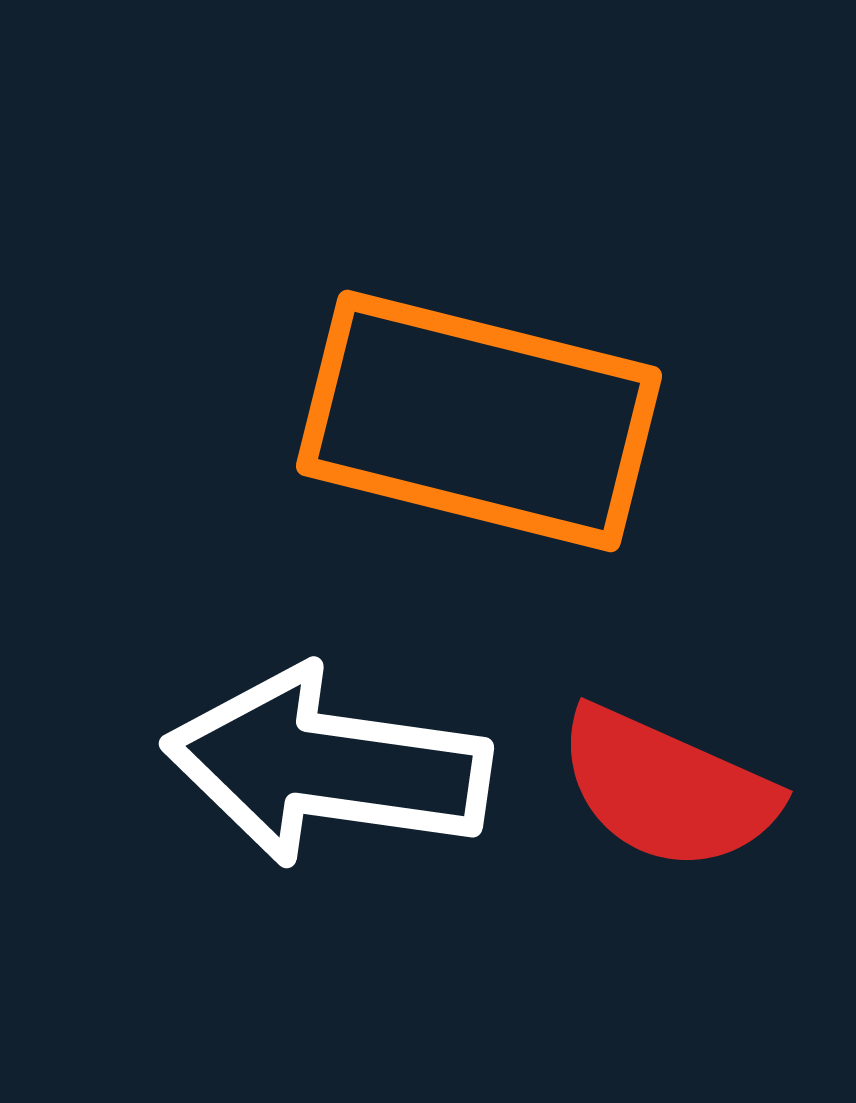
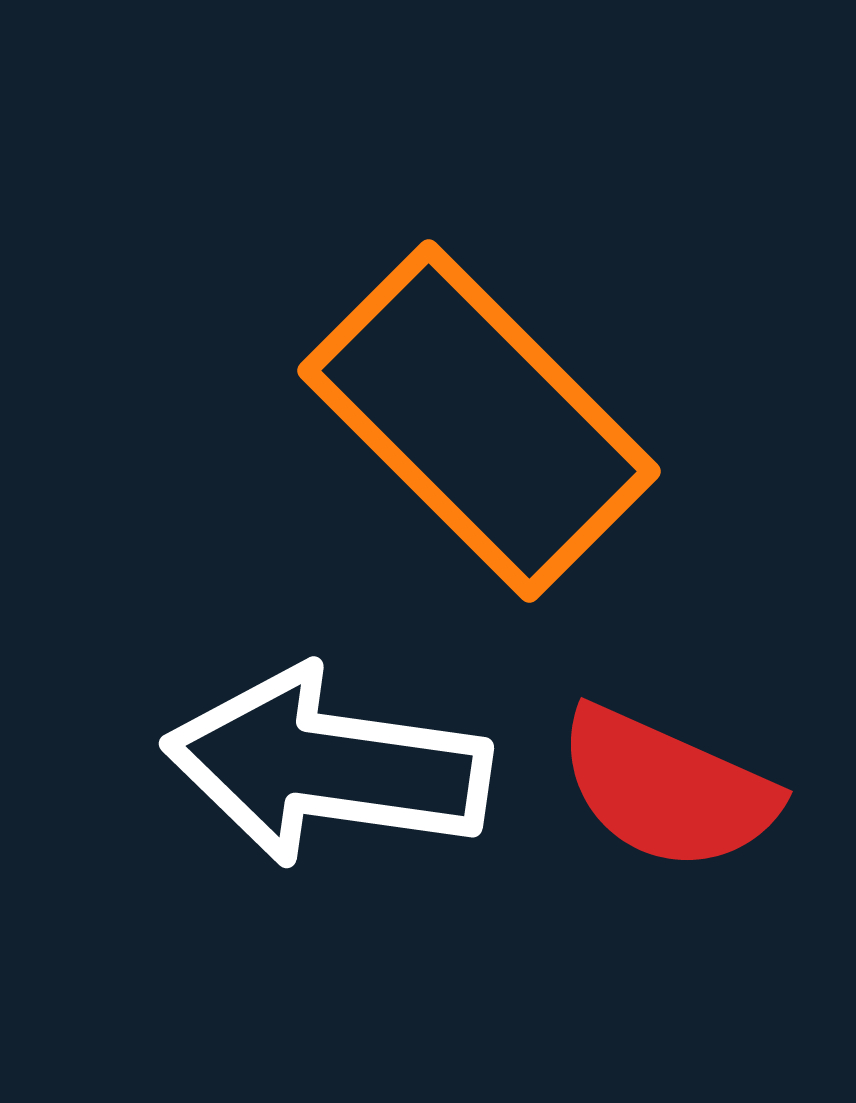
orange rectangle: rotated 31 degrees clockwise
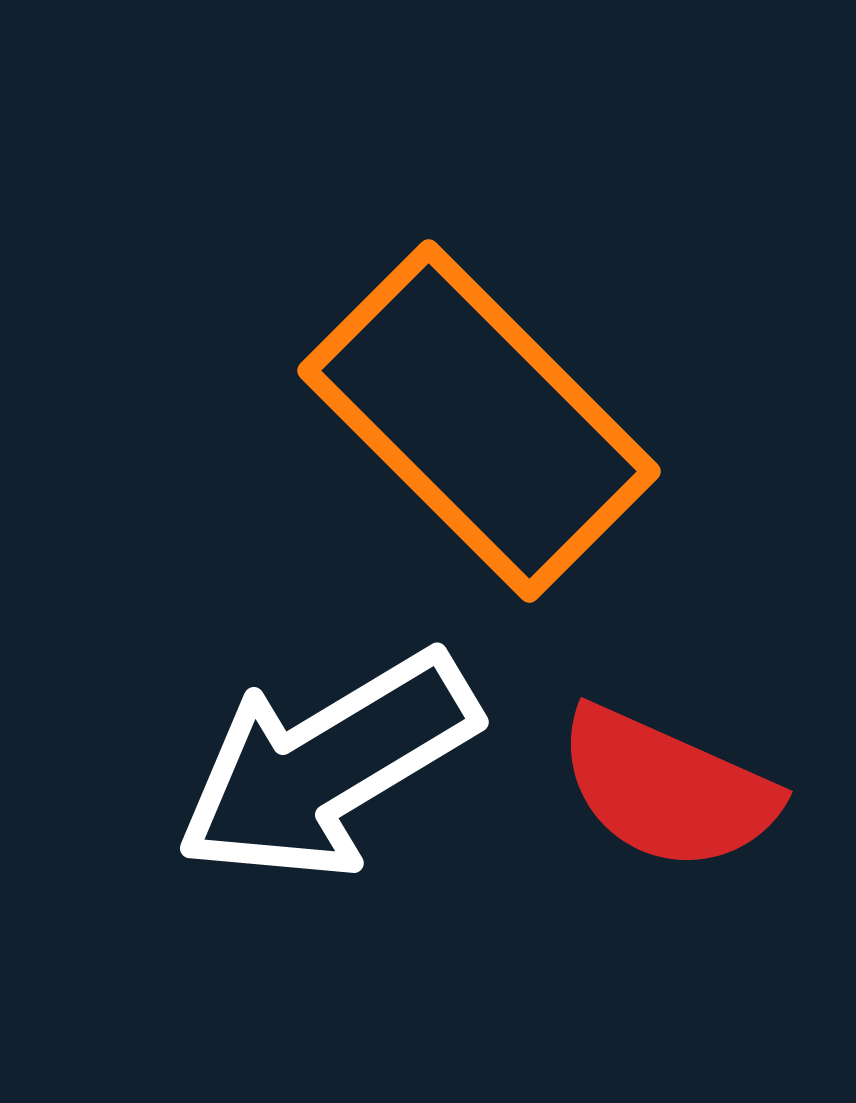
white arrow: rotated 39 degrees counterclockwise
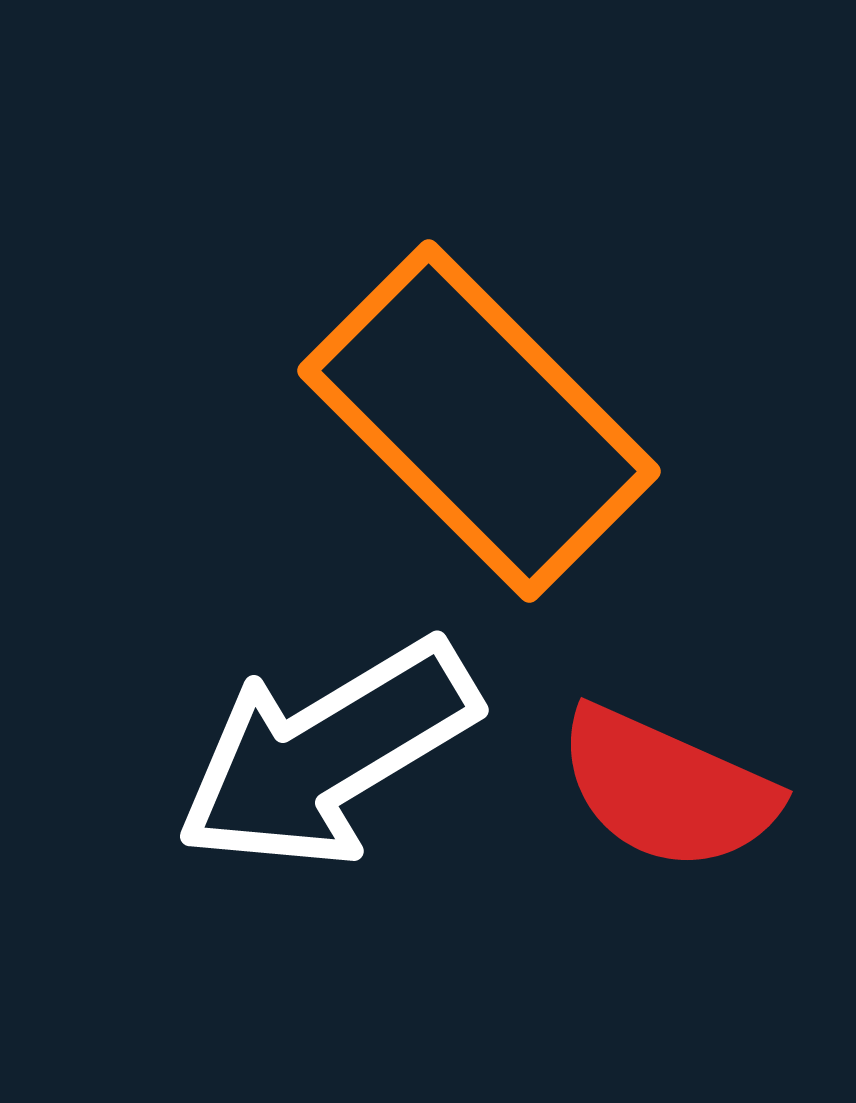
white arrow: moved 12 px up
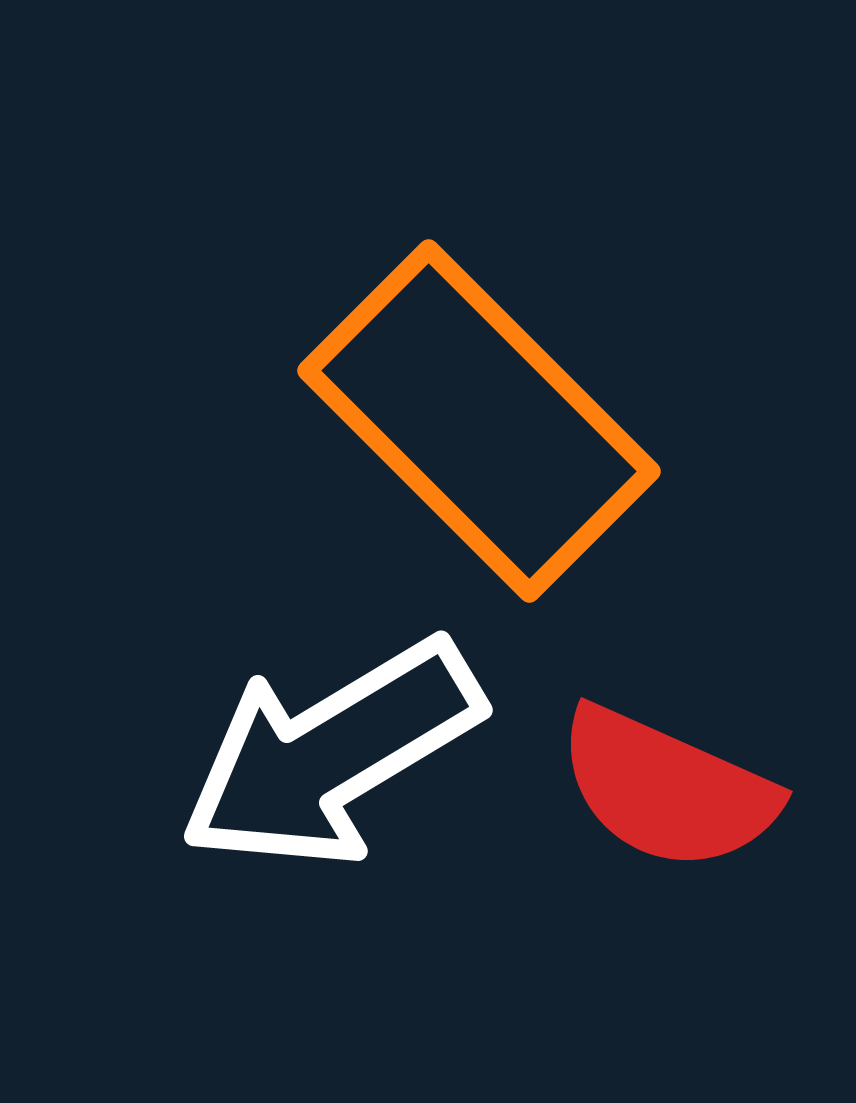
white arrow: moved 4 px right
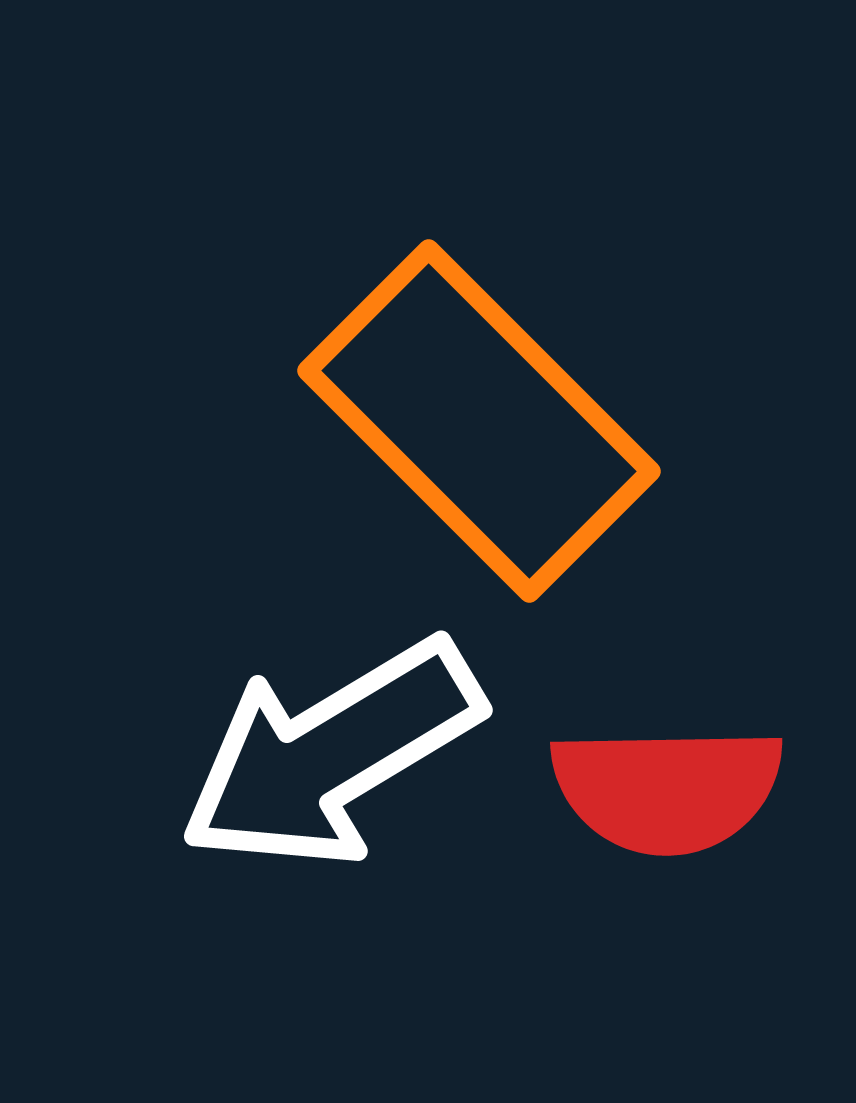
red semicircle: rotated 25 degrees counterclockwise
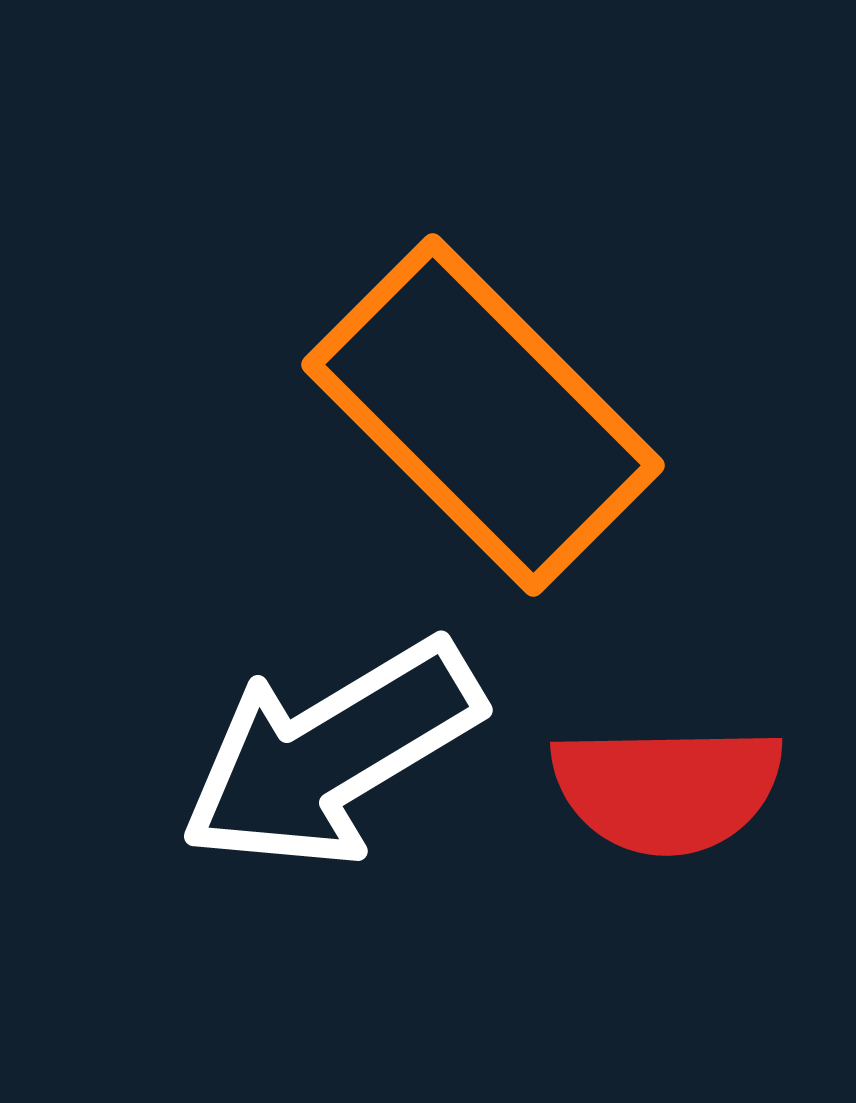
orange rectangle: moved 4 px right, 6 px up
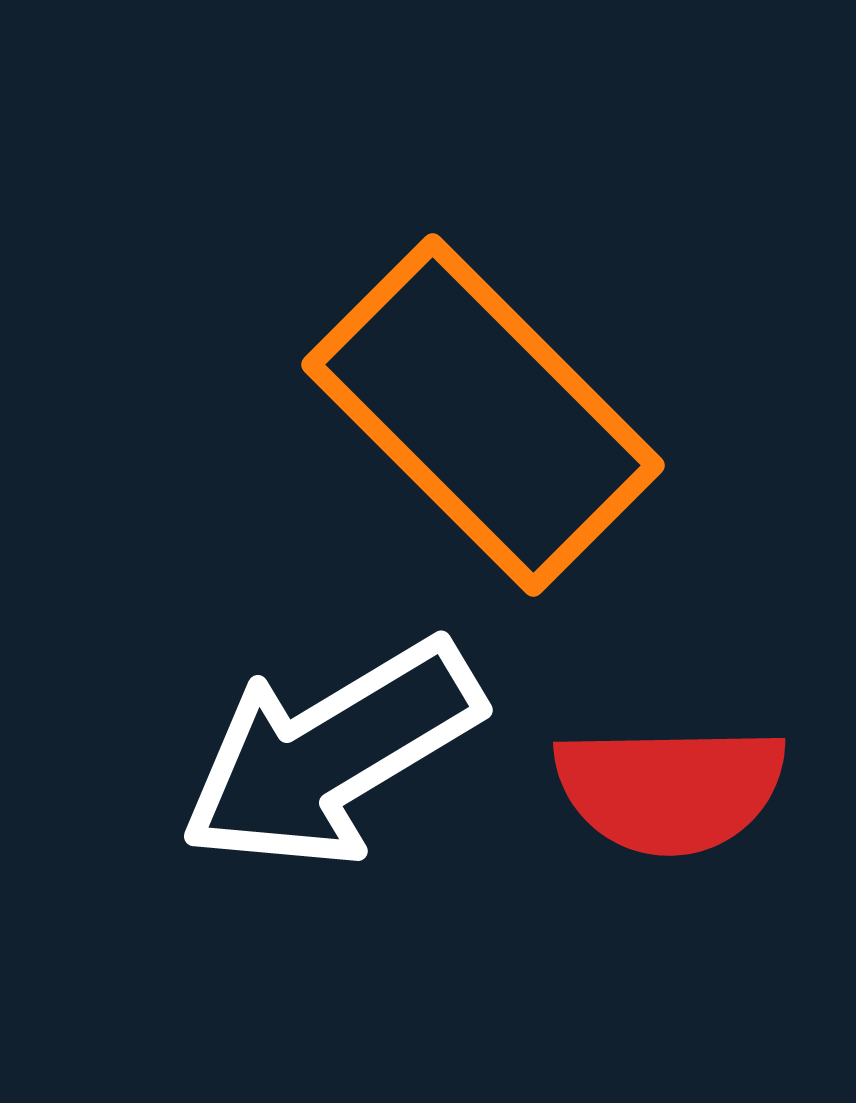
red semicircle: moved 3 px right
